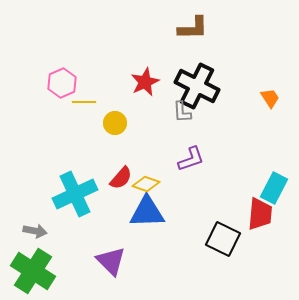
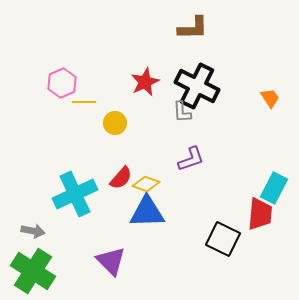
gray arrow: moved 2 px left
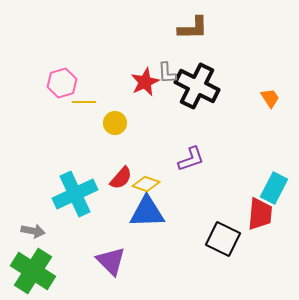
pink hexagon: rotated 8 degrees clockwise
gray L-shape: moved 15 px left, 39 px up
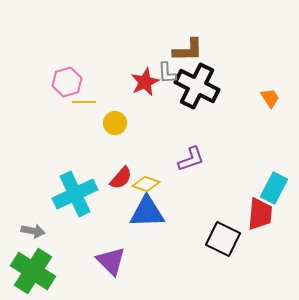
brown L-shape: moved 5 px left, 22 px down
pink hexagon: moved 5 px right, 1 px up
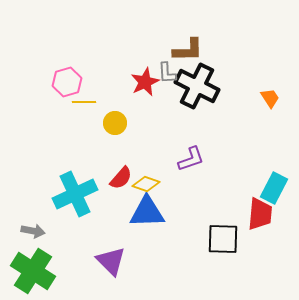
black square: rotated 24 degrees counterclockwise
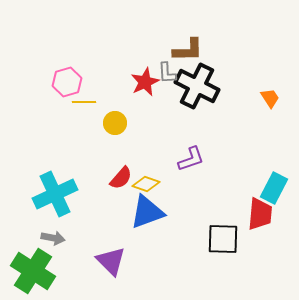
cyan cross: moved 20 px left
blue triangle: rotated 18 degrees counterclockwise
gray arrow: moved 20 px right, 7 px down
